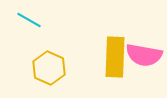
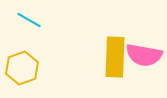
yellow hexagon: moved 27 px left; rotated 16 degrees clockwise
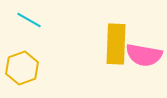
yellow rectangle: moved 1 px right, 13 px up
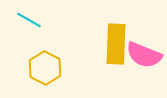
pink semicircle: rotated 12 degrees clockwise
yellow hexagon: moved 23 px right; rotated 12 degrees counterclockwise
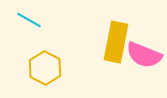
yellow rectangle: moved 2 px up; rotated 9 degrees clockwise
